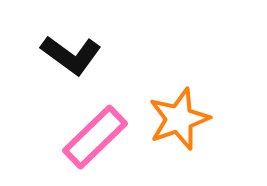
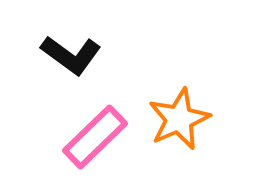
orange star: rotated 4 degrees counterclockwise
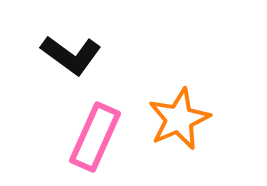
pink rectangle: rotated 22 degrees counterclockwise
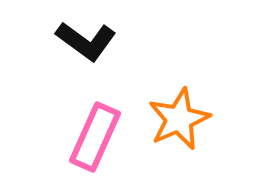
black L-shape: moved 15 px right, 14 px up
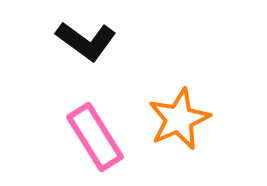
pink rectangle: rotated 56 degrees counterclockwise
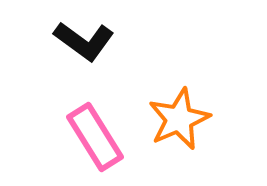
black L-shape: moved 2 px left
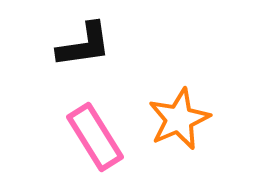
black L-shape: moved 4 px down; rotated 44 degrees counterclockwise
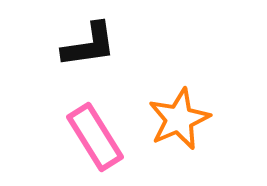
black L-shape: moved 5 px right
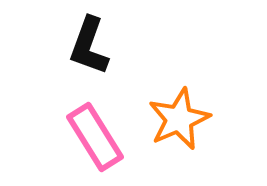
black L-shape: moved 1 px down; rotated 118 degrees clockwise
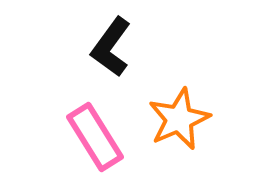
black L-shape: moved 22 px right, 1 px down; rotated 16 degrees clockwise
